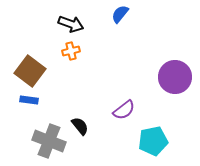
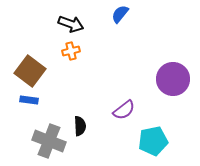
purple circle: moved 2 px left, 2 px down
black semicircle: rotated 36 degrees clockwise
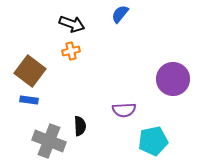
black arrow: moved 1 px right
purple semicircle: rotated 35 degrees clockwise
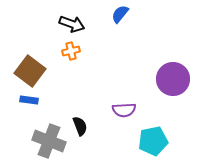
black semicircle: rotated 18 degrees counterclockwise
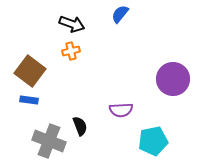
purple semicircle: moved 3 px left
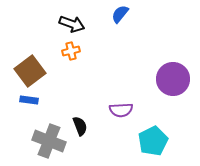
brown square: rotated 16 degrees clockwise
cyan pentagon: rotated 16 degrees counterclockwise
